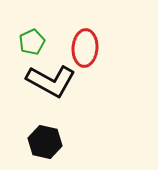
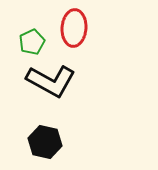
red ellipse: moved 11 px left, 20 px up
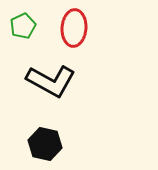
green pentagon: moved 9 px left, 16 px up
black hexagon: moved 2 px down
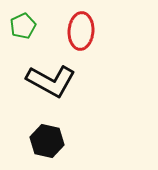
red ellipse: moved 7 px right, 3 px down
black hexagon: moved 2 px right, 3 px up
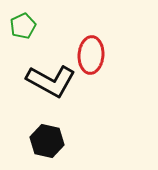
red ellipse: moved 10 px right, 24 px down
